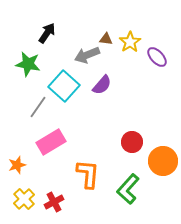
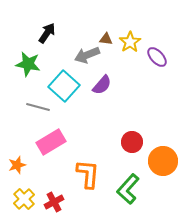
gray line: rotated 70 degrees clockwise
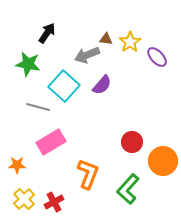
orange star: rotated 18 degrees clockwise
orange L-shape: rotated 16 degrees clockwise
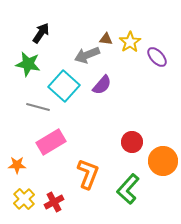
black arrow: moved 6 px left
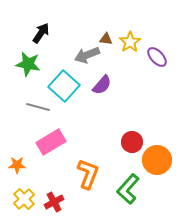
orange circle: moved 6 px left, 1 px up
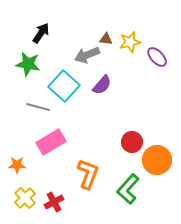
yellow star: rotated 20 degrees clockwise
yellow cross: moved 1 px right, 1 px up
